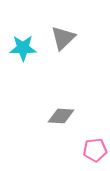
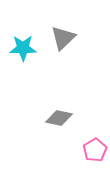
gray diamond: moved 2 px left, 2 px down; rotated 8 degrees clockwise
pink pentagon: rotated 25 degrees counterclockwise
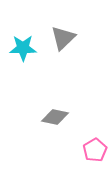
gray diamond: moved 4 px left, 1 px up
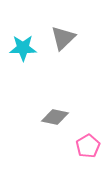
pink pentagon: moved 7 px left, 4 px up
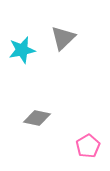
cyan star: moved 1 px left, 2 px down; rotated 12 degrees counterclockwise
gray diamond: moved 18 px left, 1 px down
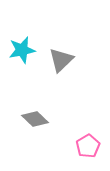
gray triangle: moved 2 px left, 22 px down
gray diamond: moved 2 px left, 1 px down; rotated 32 degrees clockwise
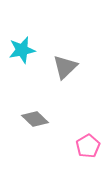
gray triangle: moved 4 px right, 7 px down
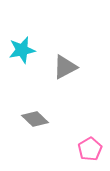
gray triangle: rotated 16 degrees clockwise
pink pentagon: moved 2 px right, 3 px down
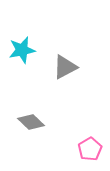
gray diamond: moved 4 px left, 3 px down
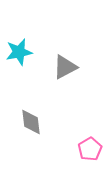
cyan star: moved 3 px left, 2 px down
gray diamond: rotated 40 degrees clockwise
